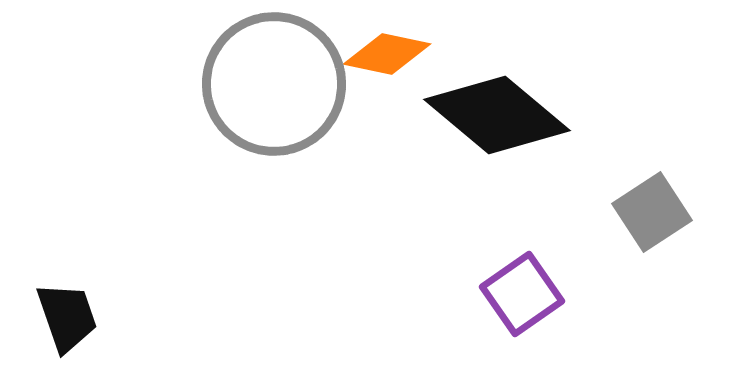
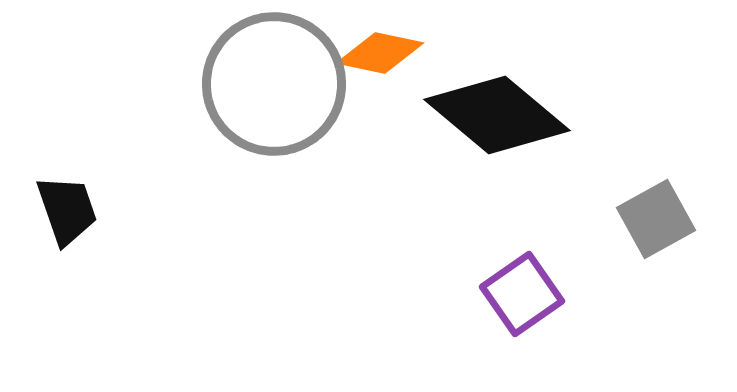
orange diamond: moved 7 px left, 1 px up
gray square: moved 4 px right, 7 px down; rotated 4 degrees clockwise
black trapezoid: moved 107 px up
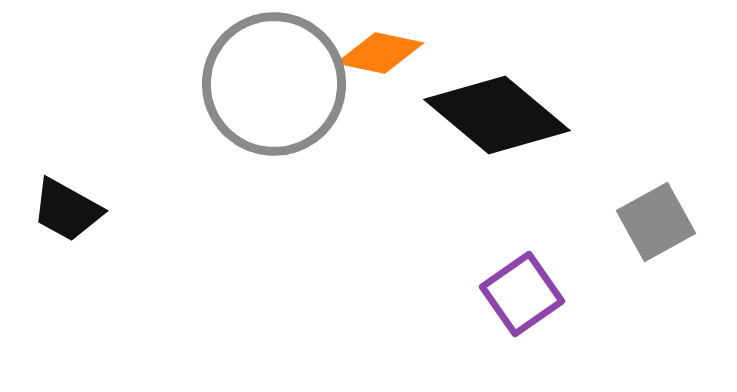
black trapezoid: rotated 138 degrees clockwise
gray square: moved 3 px down
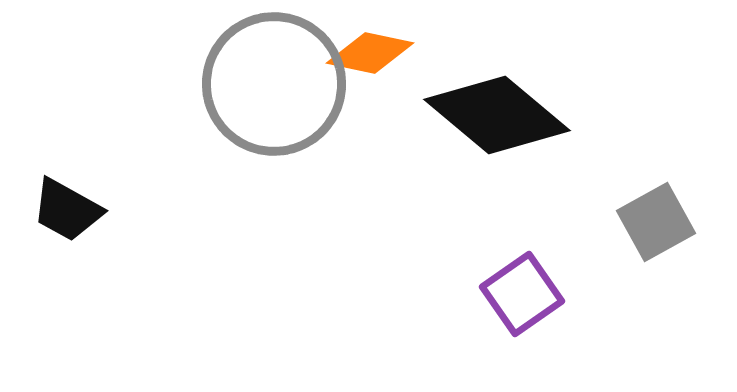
orange diamond: moved 10 px left
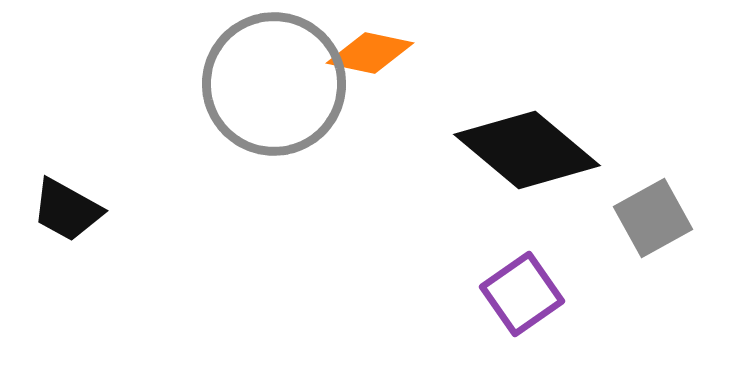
black diamond: moved 30 px right, 35 px down
gray square: moved 3 px left, 4 px up
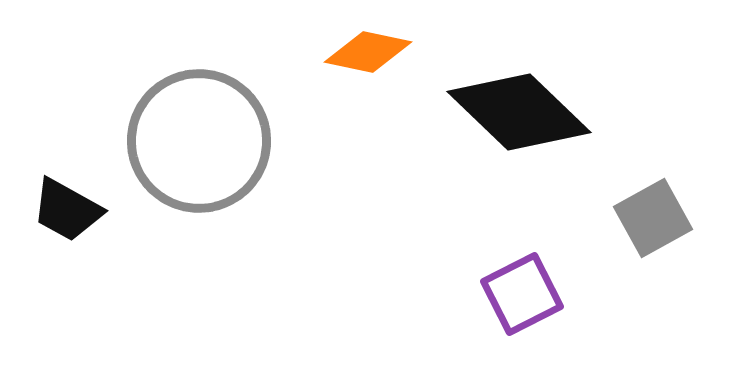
orange diamond: moved 2 px left, 1 px up
gray circle: moved 75 px left, 57 px down
black diamond: moved 8 px left, 38 px up; rotated 4 degrees clockwise
purple square: rotated 8 degrees clockwise
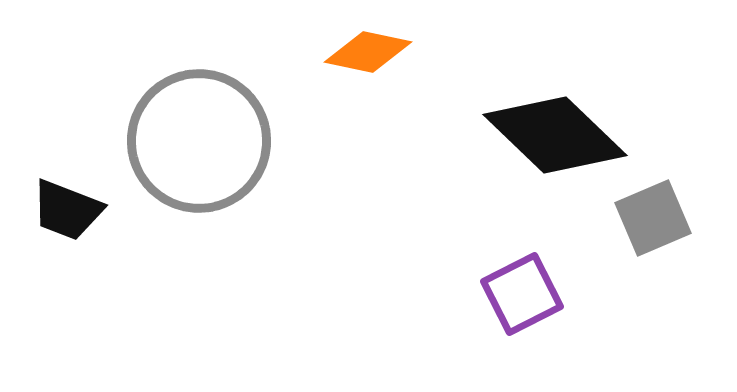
black diamond: moved 36 px right, 23 px down
black trapezoid: rotated 8 degrees counterclockwise
gray square: rotated 6 degrees clockwise
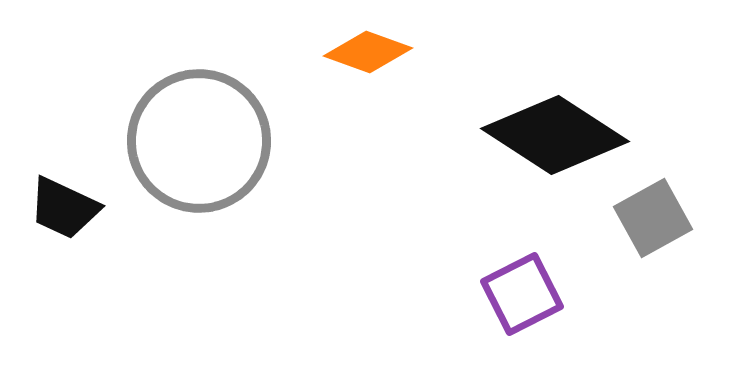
orange diamond: rotated 8 degrees clockwise
black diamond: rotated 11 degrees counterclockwise
black trapezoid: moved 3 px left, 2 px up; rotated 4 degrees clockwise
gray square: rotated 6 degrees counterclockwise
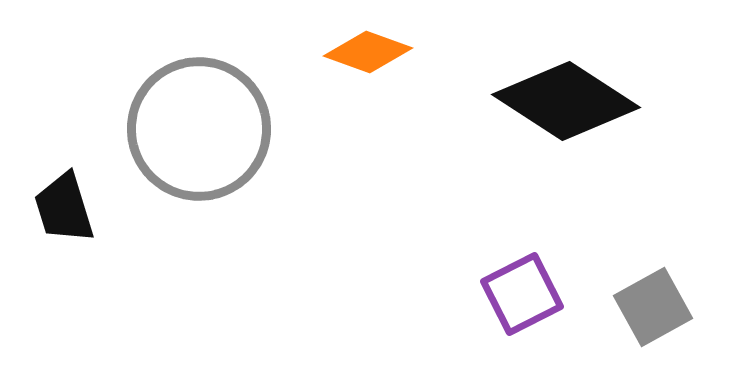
black diamond: moved 11 px right, 34 px up
gray circle: moved 12 px up
black trapezoid: rotated 48 degrees clockwise
gray square: moved 89 px down
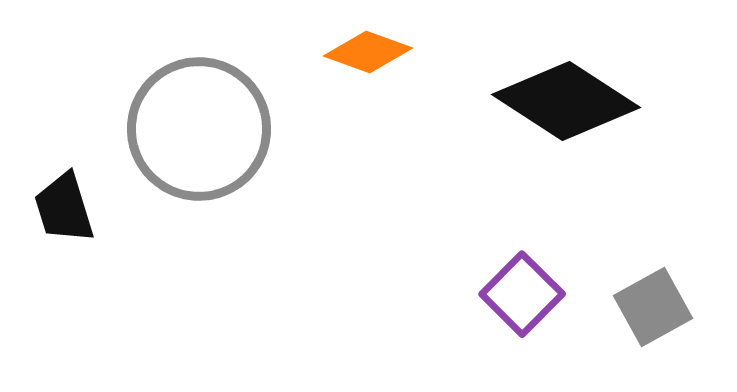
purple square: rotated 18 degrees counterclockwise
